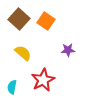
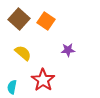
red star: rotated 10 degrees counterclockwise
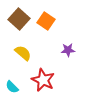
red star: rotated 10 degrees counterclockwise
cyan semicircle: rotated 56 degrees counterclockwise
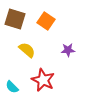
brown square: moved 4 px left; rotated 25 degrees counterclockwise
yellow semicircle: moved 4 px right, 3 px up
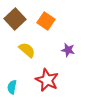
brown square: rotated 30 degrees clockwise
purple star: rotated 16 degrees clockwise
red star: moved 4 px right
cyan semicircle: rotated 56 degrees clockwise
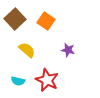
cyan semicircle: moved 6 px right, 6 px up; rotated 88 degrees counterclockwise
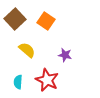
purple star: moved 3 px left, 5 px down
cyan semicircle: moved 1 px down; rotated 80 degrees clockwise
